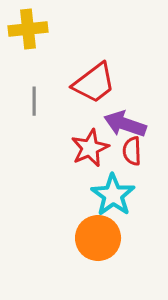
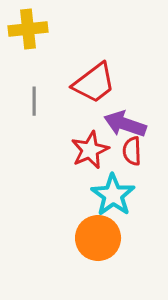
red star: moved 2 px down
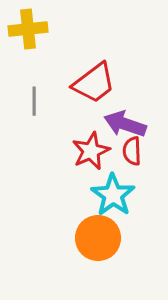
red star: moved 1 px right, 1 px down
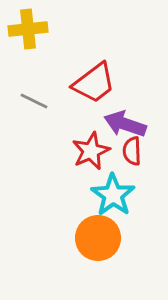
gray line: rotated 64 degrees counterclockwise
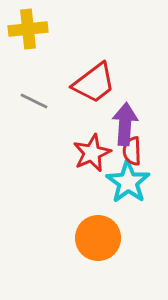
purple arrow: rotated 75 degrees clockwise
red star: moved 1 px right, 2 px down
cyan star: moved 15 px right, 13 px up
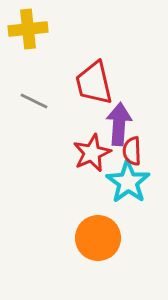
red trapezoid: rotated 114 degrees clockwise
purple arrow: moved 6 px left
